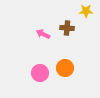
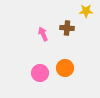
pink arrow: rotated 40 degrees clockwise
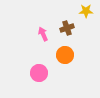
brown cross: rotated 24 degrees counterclockwise
orange circle: moved 13 px up
pink circle: moved 1 px left
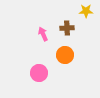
brown cross: rotated 16 degrees clockwise
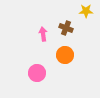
brown cross: moved 1 px left; rotated 24 degrees clockwise
pink arrow: rotated 16 degrees clockwise
pink circle: moved 2 px left
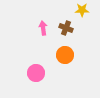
yellow star: moved 4 px left, 1 px up
pink arrow: moved 6 px up
pink circle: moved 1 px left
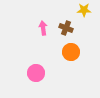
yellow star: moved 2 px right
orange circle: moved 6 px right, 3 px up
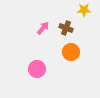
pink arrow: rotated 48 degrees clockwise
pink circle: moved 1 px right, 4 px up
